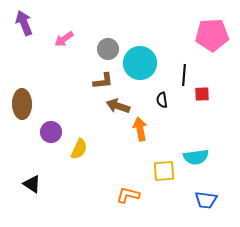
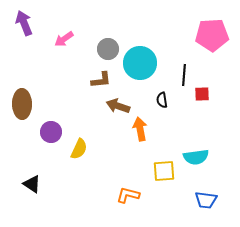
brown L-shape: moved 2 px left, 1 px up
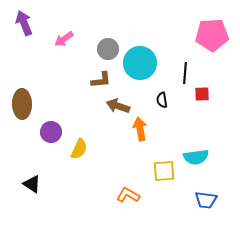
black line: moved 1 px right, 2 px up
orange L-shape: rotated 15 degrees clockwise
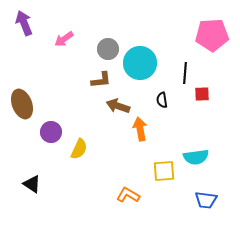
brown ellipse: rotated 20 degrees counterclockwise
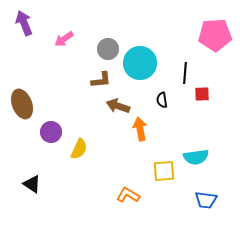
pink pentagon: moved 3 px right
